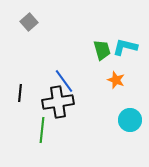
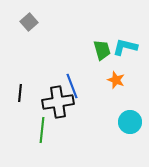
blue line: moved 8 px right, 5 px down; rotated 15 degrees clockwise
cyan circle: moved 2 px down
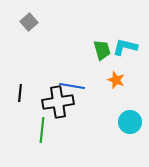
blue line: rotated 60 degrees counterclockwise
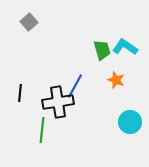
cyan L-shape: rotated 20 degrees clockwise
blue line: moved 3 px right; rotated 70 degrees counterclockwise
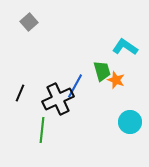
green trapezoid: moved 21 px down
black line: rotated 18 degrees clockwise
black cross: moved 3 px up; rotated 16 degrees counterclockwise
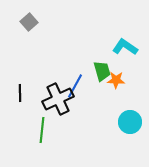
orange star: rotated 18 degrees counterclockwise
black line: rotated 24 degrees counterclockwise
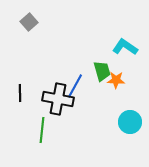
black cross: rotated 36 degrees clockwise
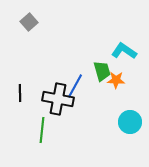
cyan L-shape: moved 1 px left, 4 px down
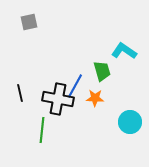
gray square: rotated 30 degrees clockwise
orange star: moved 21 px left, 18 px down
black line: rotated 12 degrees counterclockwise
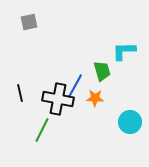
cyan L-shape: rotated 35 degrees counterclockwise
green line: rotated 20 degrees clockwise
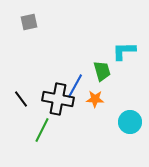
black line: moved 1 px right, 6 px down; rotated 24 degrees counterclockwise
orange star: moved 1 px down
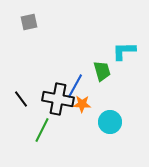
orange star: moved 13 px left, 5 px down
cyan circle: moved 20 px left
